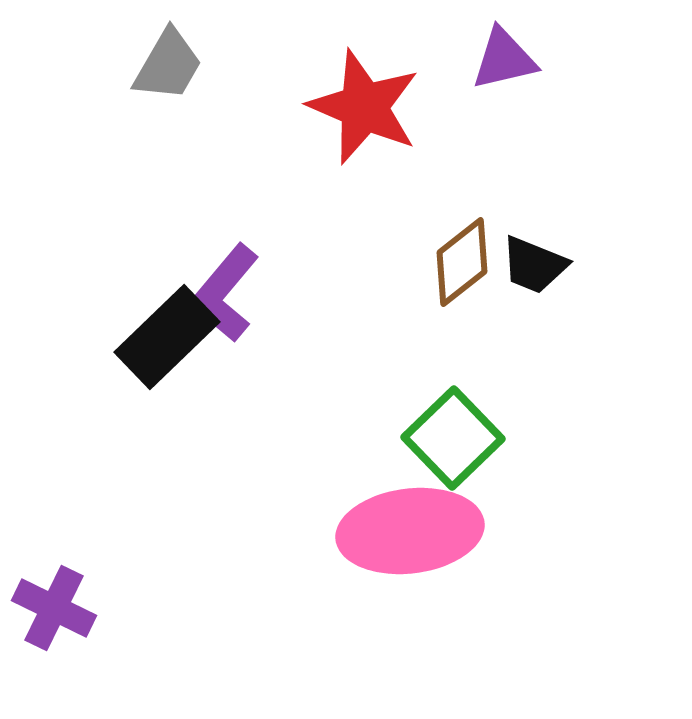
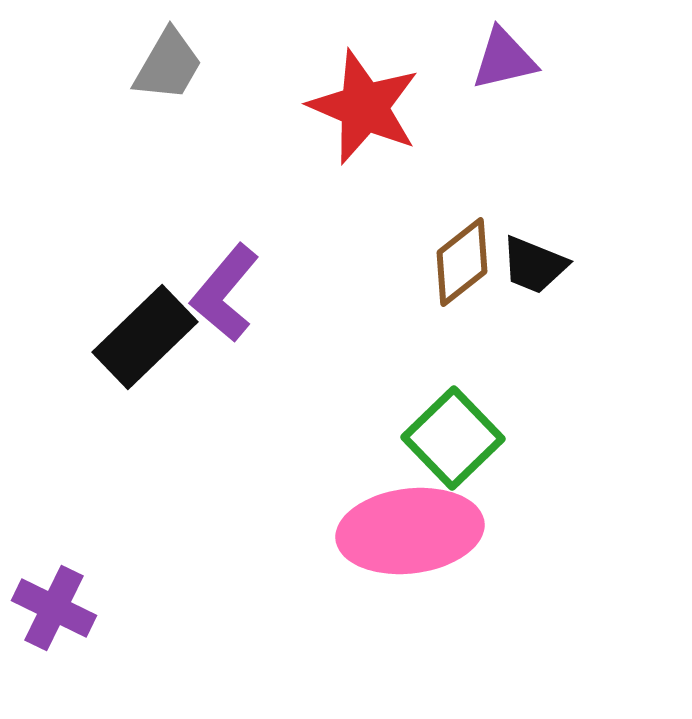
black rectangle: moved 22 px left
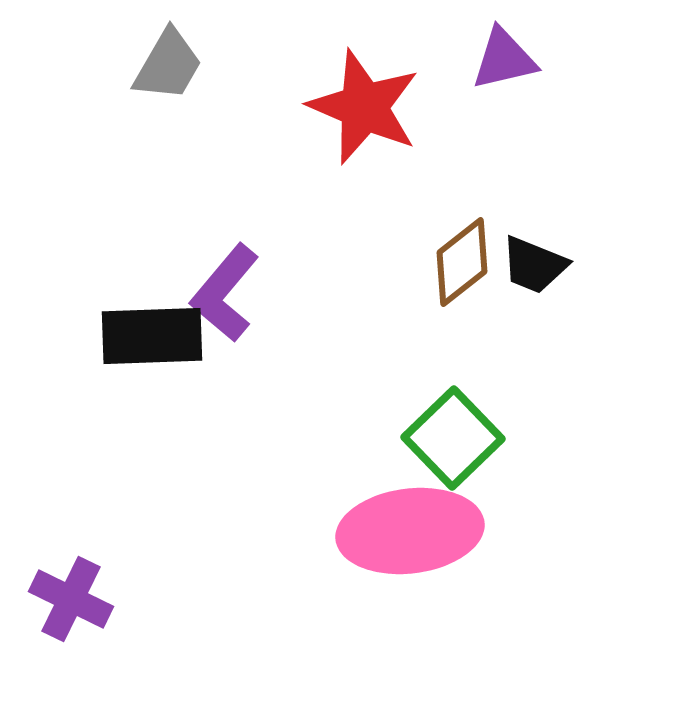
black rectangle: moved 7 px right, 1 px up; rotated 42 degrees clockwise
purple cross: moved 17 px right, 9 px up
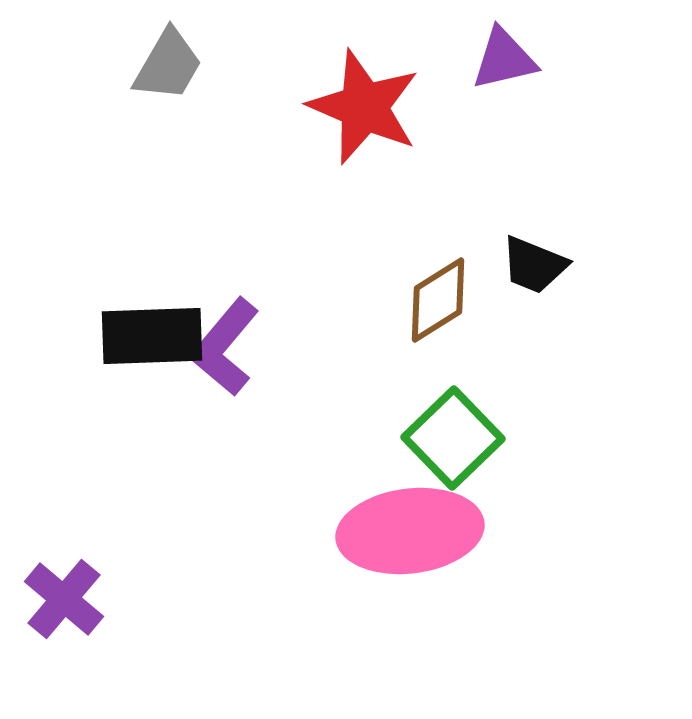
brown diamond: moved 24 px left, 38 px down; rotated 6 degrees clockwise
purple L-shape: moved 54 px down
purple cross: moved 7 px left; rotated 14 degrees clockwise
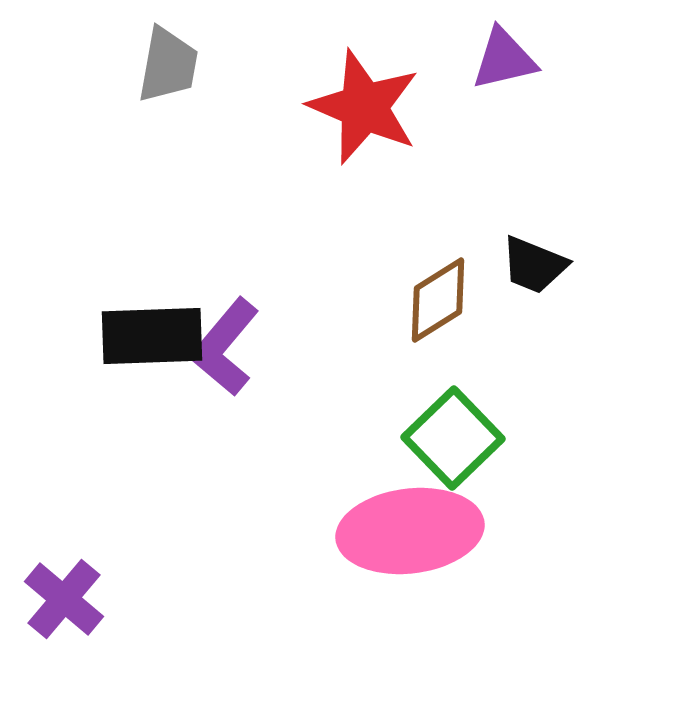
gray trapezoid: rotated 20 degrees counterclockwise
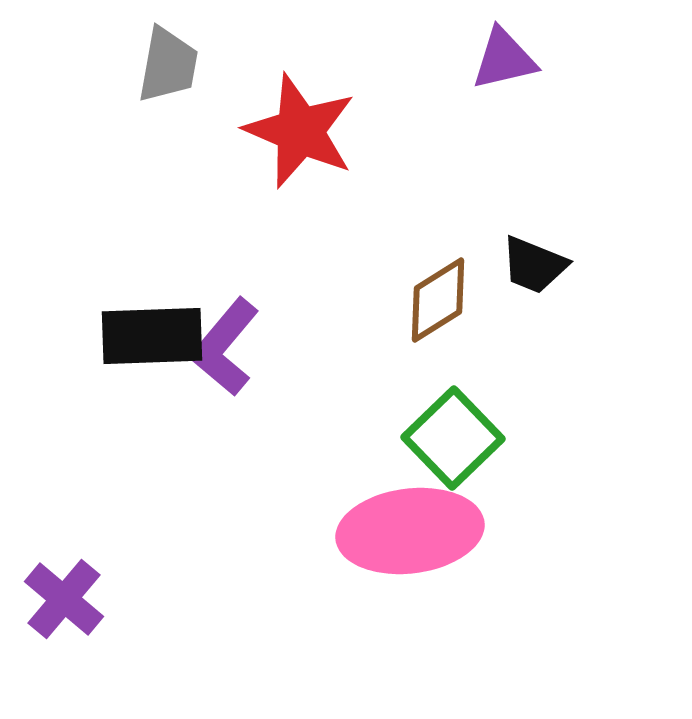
red star: moved 64 px left, 24 px down
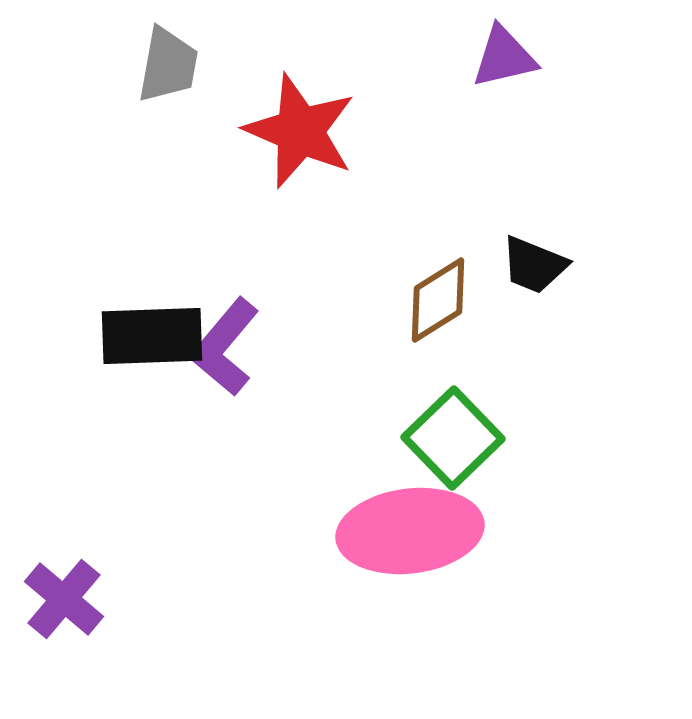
purple triangle: moved 2 px up
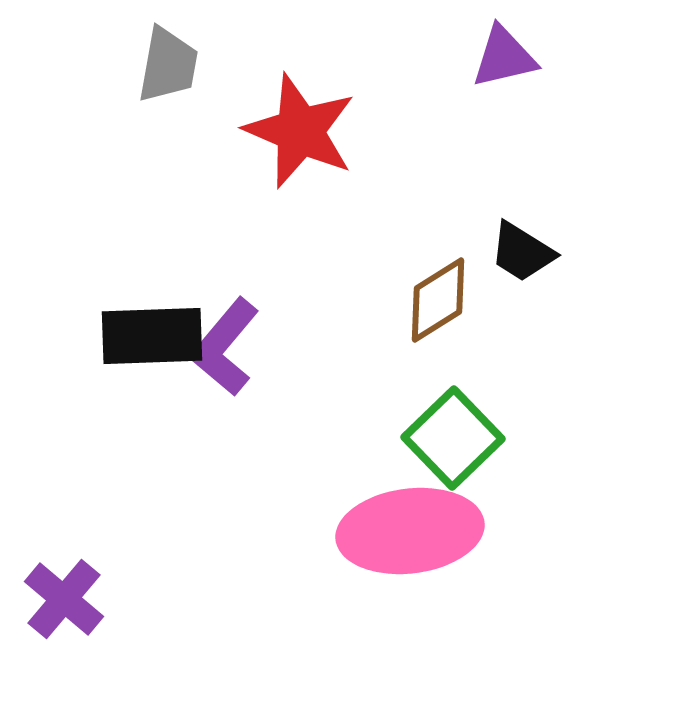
black trapezoid: moved 12 px left, 13 px up; rotated 10 degrees clockwise
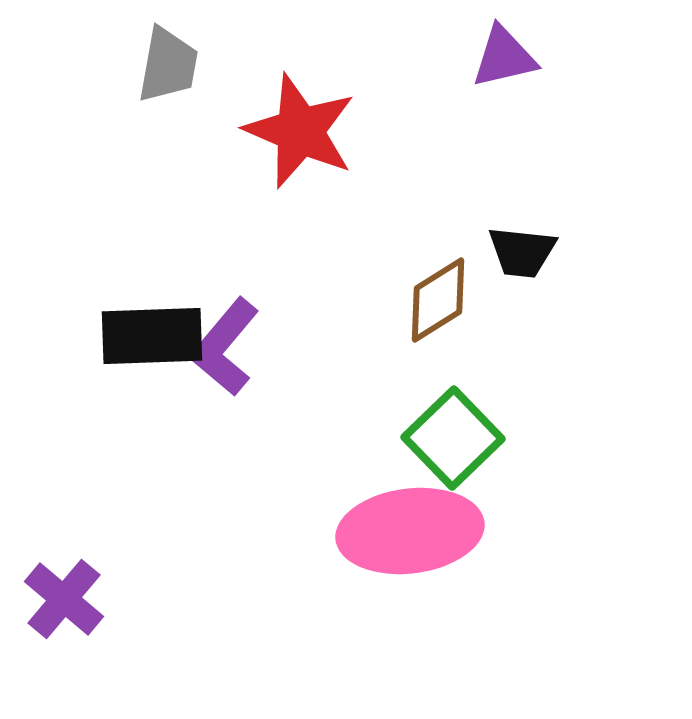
black trapezoid: rotated 26 degrees counterclockwise
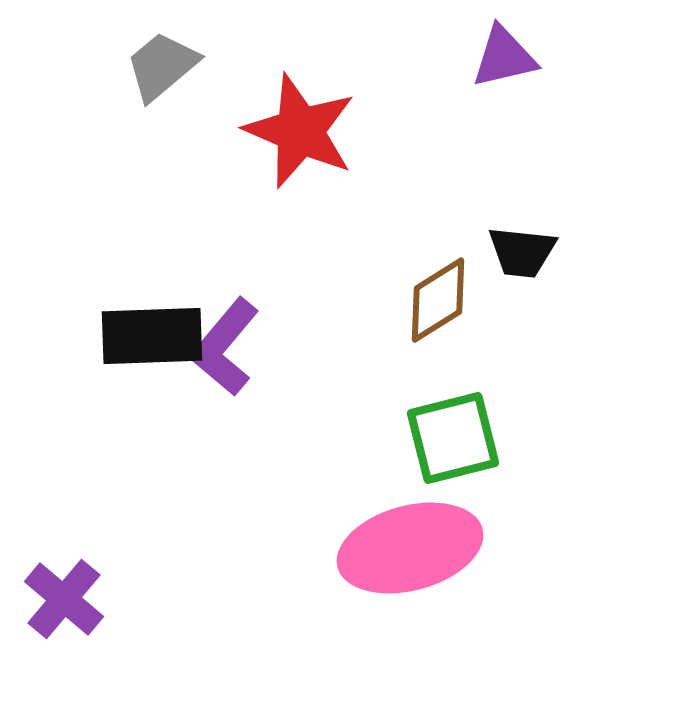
gray trapezoid: moved 6 px left, 1 px down; rotated 140 degrees counterclockwise
green square: rotated 30 degrees clockwise
pink ellipse: moved 17 px down; rotated 8 degrees counterclockwise
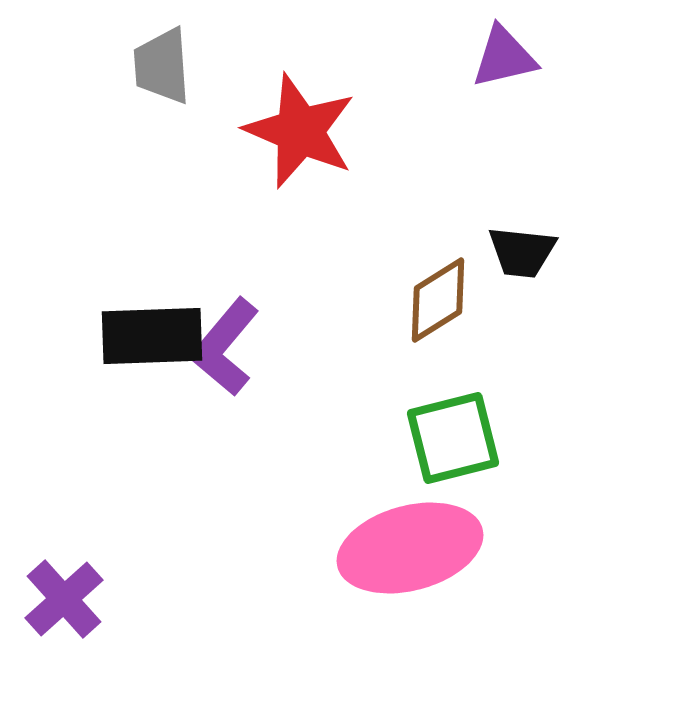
gray trapezoid: rotated 54 degrees counterclockwise
purple cross: rotated 8 degrees clockwise
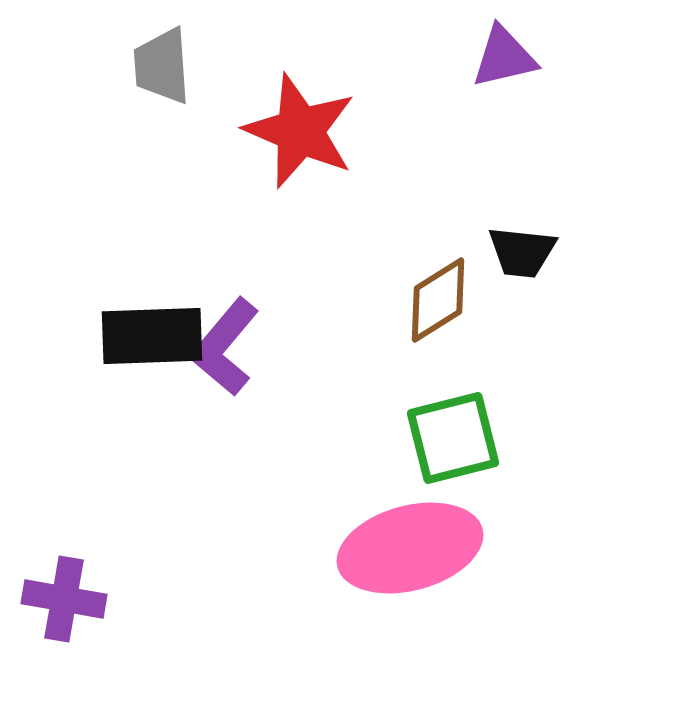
purple cross: rotated 38 degrees counterclockwise
